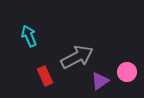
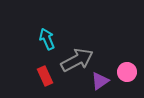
cyan arrow: moved 18 px right, 3 px down
gray arrow: moved 3 px down
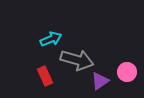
cyan arrow: moved 4 px right; rotated 90 degrees clockwise
gray arrow: rotated 44 degrees clockwise
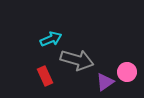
purple triangle: moved 5 px right, 1 px down
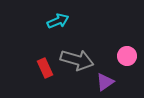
cyan arrow: moved 7 px right, 18 px up
pink circle: moved 16 px up
red rectangle: moved 8 px up
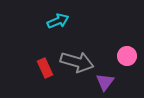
gray arrow: moved 2 px down
purple triangle: rotated 18 degrees counterclockwise
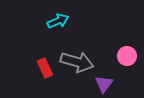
purple triangle: moved 1 px left, 2 px down
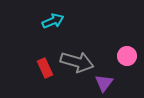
cyan arrow: moved 5 px left
purple triangle: moved 1 px up
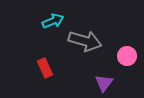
gray arrow: moved 8 px right, 21 px up
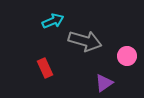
purple triangle: rotated 18 degrees clockwise
